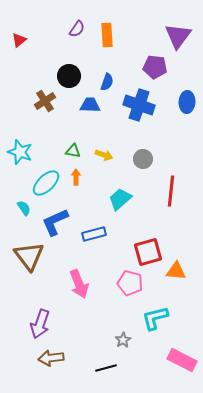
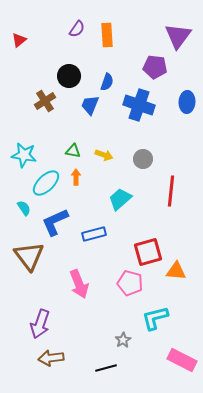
blue trapezoid: rotated 70 degrees counterclockwise
cyan star: moved 4 px right, 3 px down; rotated 10 degrees counterclockwise
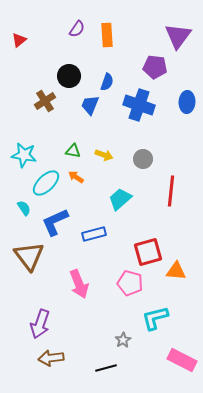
orange arrow: rotated 56 degrees counterclockwise
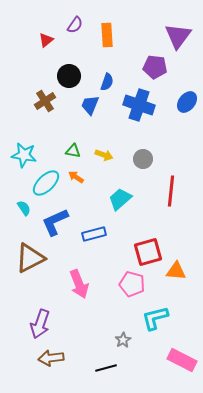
purple semicircle: moved 2 px left, 4 px up
red triangle: moved 27 px right
blue ellipse: rotated 35 degrees clockwise
brown triangle: moved 1 px right, 2 px down; rotated 40 degrees clockwise
pink pentagon: moved 2 px right, 1 px down
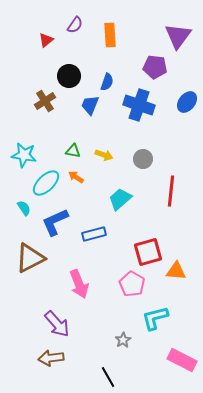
orange rectangle: moved 3 px right
pink pentagon: rotated 15 degrees clockwise
purple arrow: moved 17 px right; rotated 60 degrees counterclockwise
black line: moved 2 px right, 9 px down; rotated 75 degrees clockwise
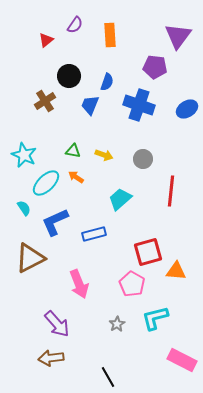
blue ellipse: moved 7 px down; rotated 20 degrees clockwise
cyan star: rotated 15 degrees clockwise
gray star: moved 6 px left, 16 px up
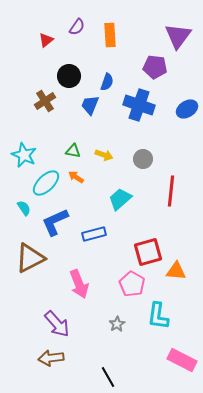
purple semicircle: moved 2 px right, 2 px down
cyan L-shape: moved 3 px right, 2 px up; rotated 68 degrees counterclockwise
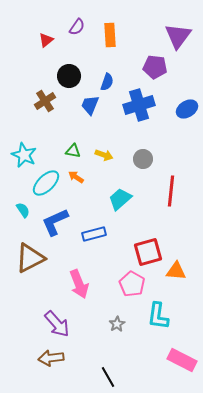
blue cross: rotated 36 degrees counterclockwise
cyan semicircle: moved 1 px left, 2 px down
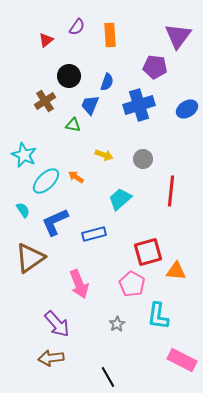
green triangle: moved 26 px up
cyan ellipse: moved 2 px up
brown triangle: rotated 8 degrees counterclockwise
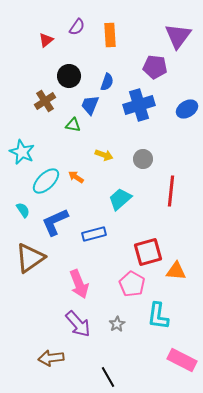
cyan star: moved 2 px left, 3 px up
purple arrow: moved 21 px right
